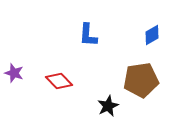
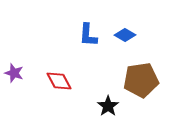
blue diamond: moved 27 px left; rotated 60 degrees clockwise
red diamond: rotated 16 degrees clockwise
black star: rotated 10 degrees counterclockwise
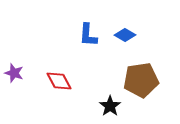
black star: moved 2 px right
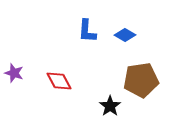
blue L-shape: moved 1 px left, 4 px up
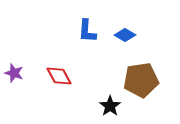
red diamond: moved 5 px up
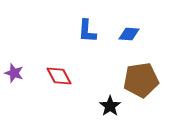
blue diamond: moved 4 px right, 1 px up; rotated 25 degrees counterclockwise
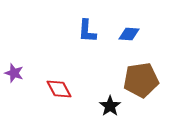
red diamond: moved 13 px down
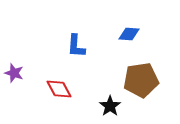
blue L-shape: moved 11 px left, 15 px down
